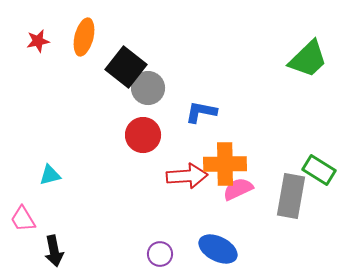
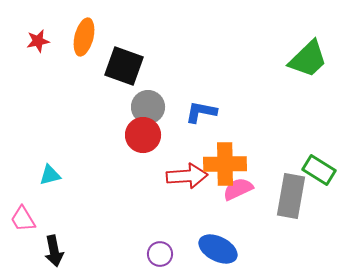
black square: moved 2 px left, 1 px up; rotated 18 degrees counterclockwise
gray circle: moved 19 px down
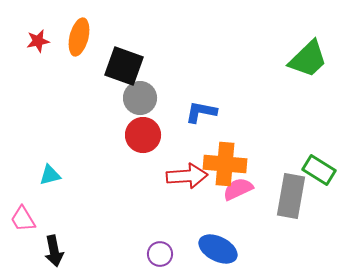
orange ellipse: moved 5 px left
gray circle: moved 8 px left, 9 px up
orange cross: rotated 6 degrees clockwise
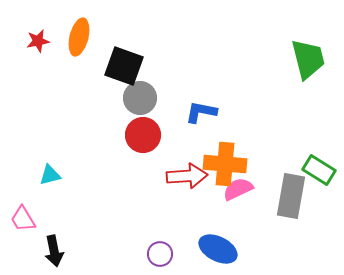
green trapezoid: rotated 60 degrees counterclockwise
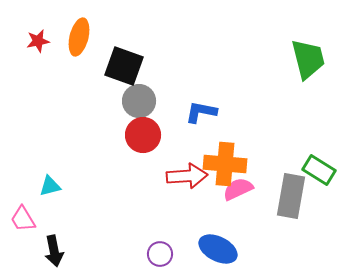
gray circle: moved 1 px left, 3 px down
cyan triangle: moved 11 px down
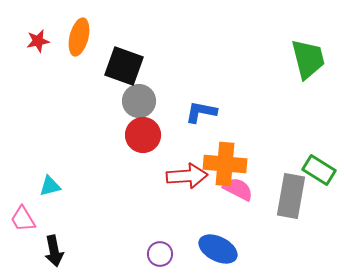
pink semicircle: rotated 52 degrees clockwise
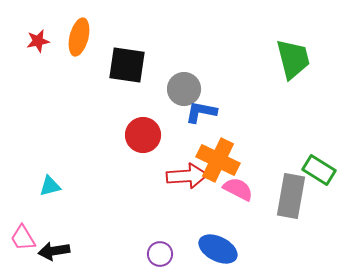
green trapezoid: moved 15 px left
black square: moved 3 px right, 1 px up; rotated 12 degrees counterclockwise
gray circle: moved 45 px right, 12 px up
orange cross: moved 7 px left, 4 px up; rotated 21 degrees clockwise
pink trapezoid: moved 19 px down
black arrow: rotated 92 degrees clockwise
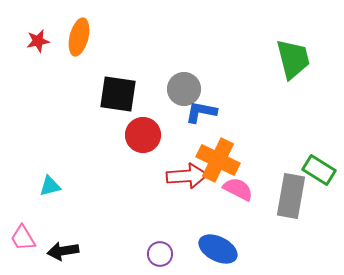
black square: moved 9 px left, 29 px down
black arrow: moved 9 px right
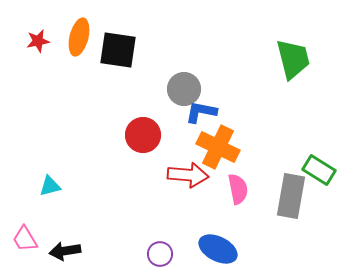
black square: moved 44 px up
orange cross: moved 13 px up
red arrow: moved 1 px right, 1 px up; rotated 9 degrees clockwise
pink semicircle: rotated 52 degrees clockwise
pink trapezoid: moved 2 px right, 1 px down
black arrow: moved 2 px right
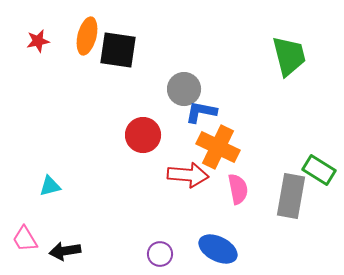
orange ellipse: moved 8 px right, 1 px up
green trapezoid: moved 4 px left, 3 px up
